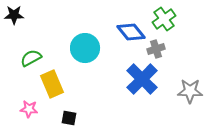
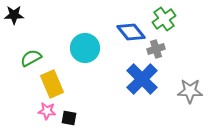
pink star: moved 18 px right, 2 px down
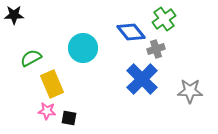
cyan circle: moved 2 px left
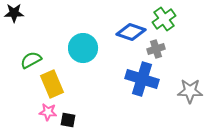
black star: moved 2 px up
blue diamond: rotated 32 degrees counterclockwise
green semicircle: moved 2 px down
blue cross: rotated 28 degrees counterclockwise
pink star: moved 1 px right, 1 px down
black square: moved 1 px left, 2 px down
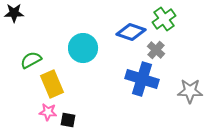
gray cross: moved 1 px down; rotated 30 degrees counterclockwise
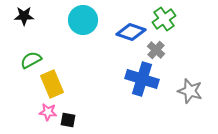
black star: moved 10 px right, 3 px down
cyan circle: moved 28 px up
gray star: rotated 15 degrees clockwise
